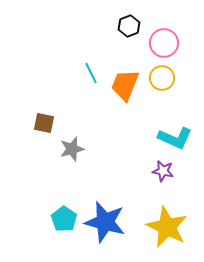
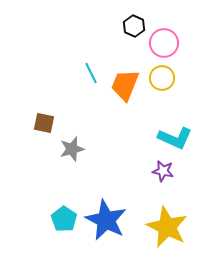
black hexagon: moved 5 px right; rotated 15 degrees counterclockwise
blue star: moved 1 px right, 2 px up; rotated 12 degrees clockwise
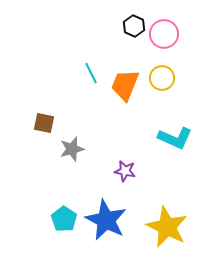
pink circle: moved 9 px up
purple star: moved 38 px left
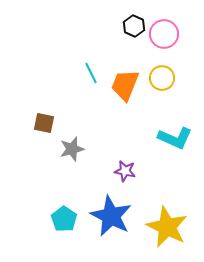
blue star: moved 5 px right, 4 px up
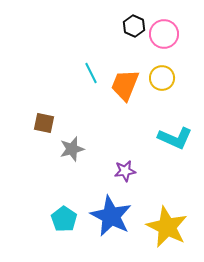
purple star: rotated 20 degrees counterclockwise
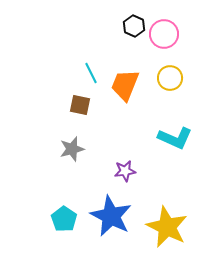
yellow circle: moved 8 px right
brown square: moved 36 px right, 18 px up
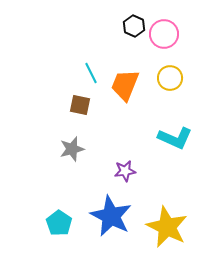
cyan pentagon: moved 5 px left, 4 px down
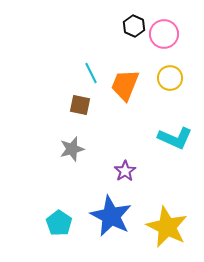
purple star: rotated 25 degrees counterclockwise
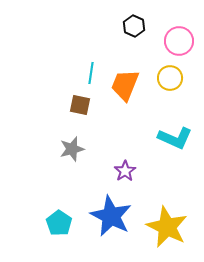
pink circle: moved 15 px right, 7 px down
cyan line: rotated 35 degrees clockwise
